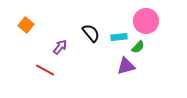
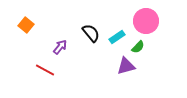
cyan rectangle: moved 2 px left; rotated 28 degrees counterclockwise
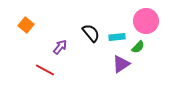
cyan rectangle: rotated 28 degrees clockwise
purple triangle: moved 5 px left, 2 px up; rotated 18 degrees counterclockwise
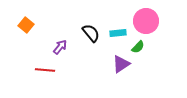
cyan rectangle: moved 1 px right, 4 px up
red line: rotated 24 degrees counterclockwise
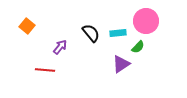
orange square: moved 1 px right, 1 px down
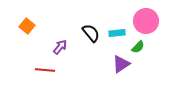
cyan rectangle: moved 1 px left
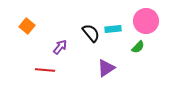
cyan rectangle: moved 4 px left, 4 px up
purple triangle: moved 15 px left, 4 px down
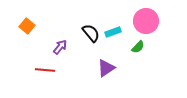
cyan rectangle: moved 3 px down; rotated 14 degrees counterclockwise
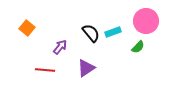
orange square: moved 2 px down
purple triangle: moved 20 px left
